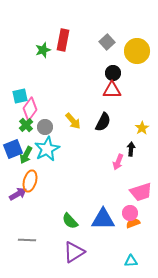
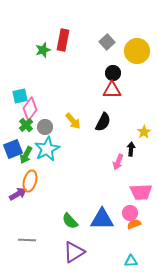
yellow star: moved 2 px right, 4 px down
pink trapezoid: rotated 15 degrees clockwise
blue triangle: moved 1 px left
orange semicircle: moved 1 px right, 1 px down
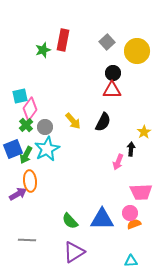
orange ellipse: rotated 20 degrees counterclockwise
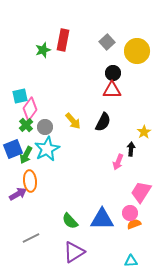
pink trapezoid: rotated 125 degrees clockwise
gray line: moved 4 px right, 2 px up; rotated 30 degrees counterclockwise
